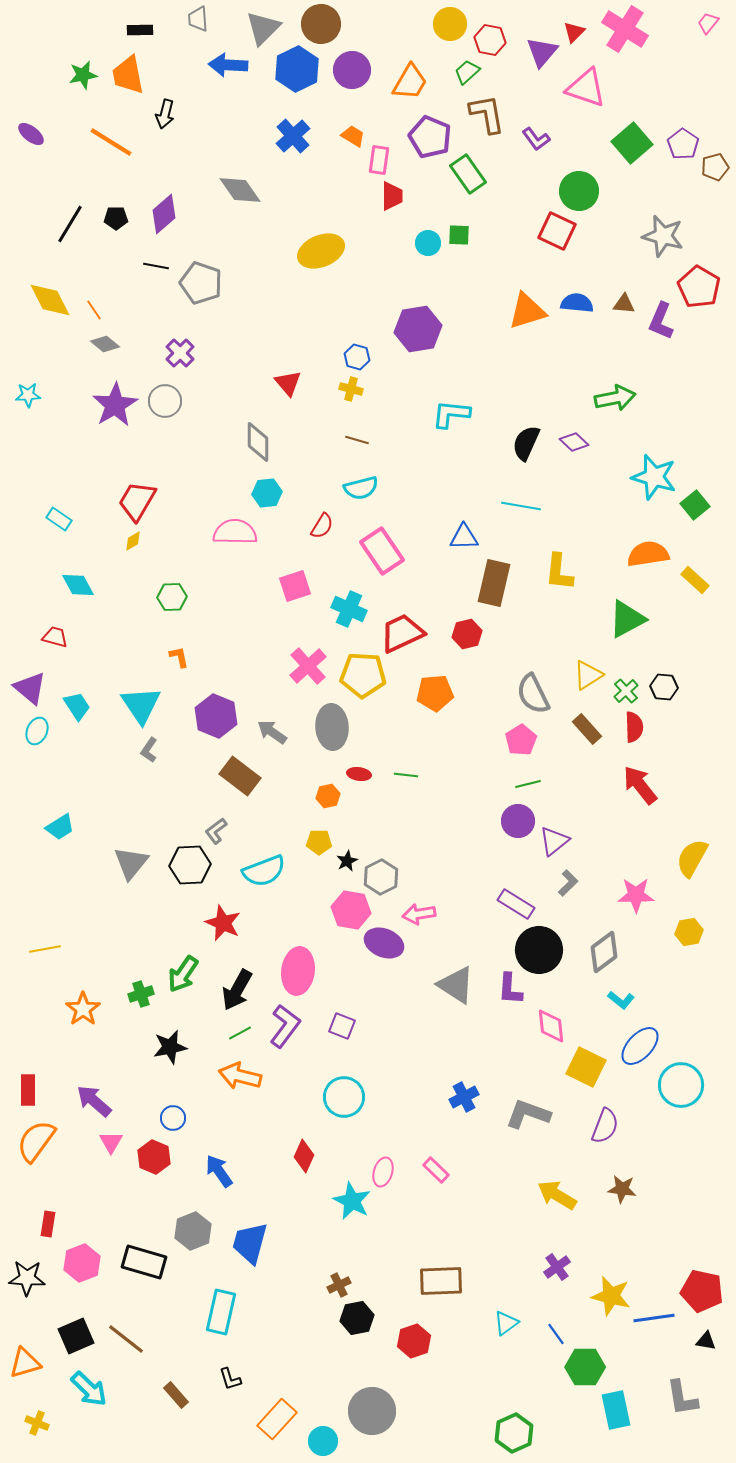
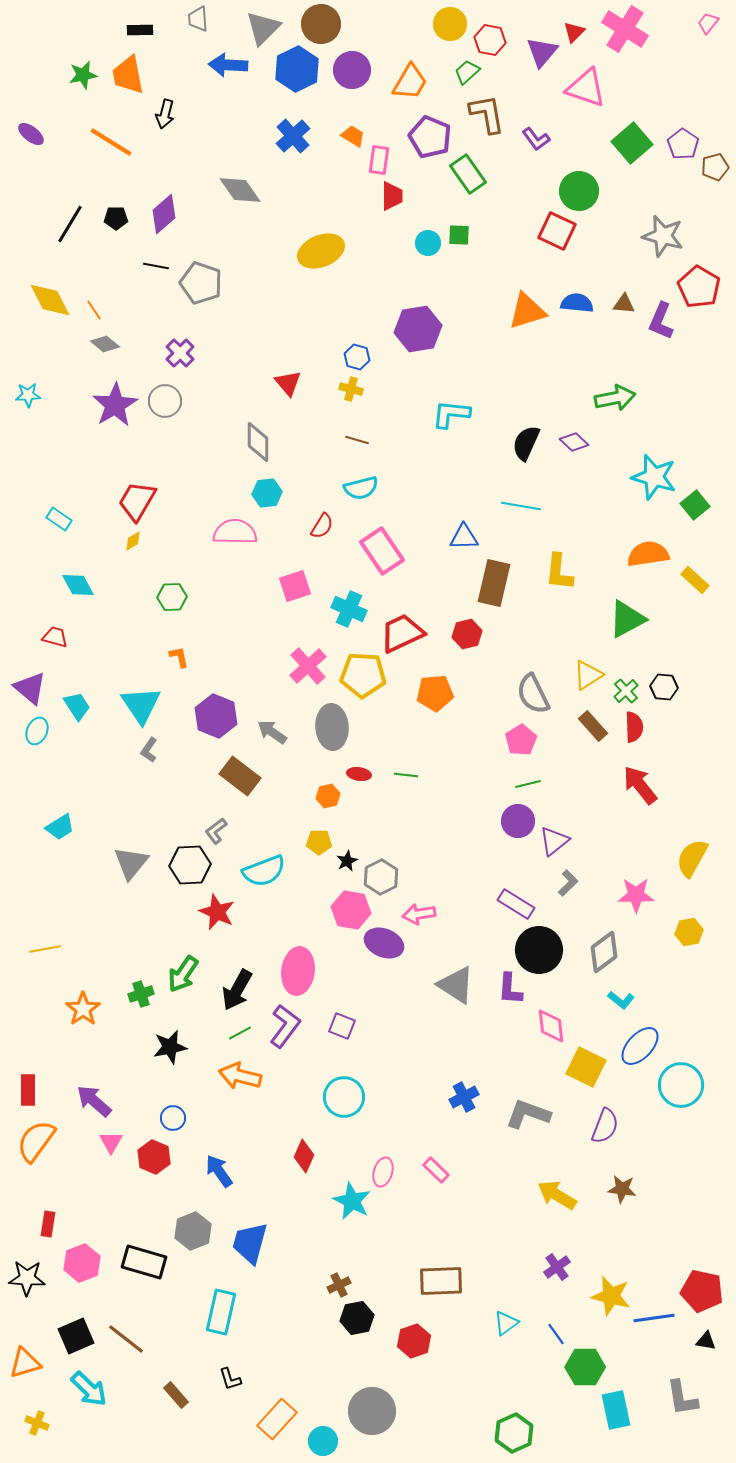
brown rectangle at (587, 729): moved 6 px right, 3 px up
red star at (223, 923): moved 6 px left, 11 px up
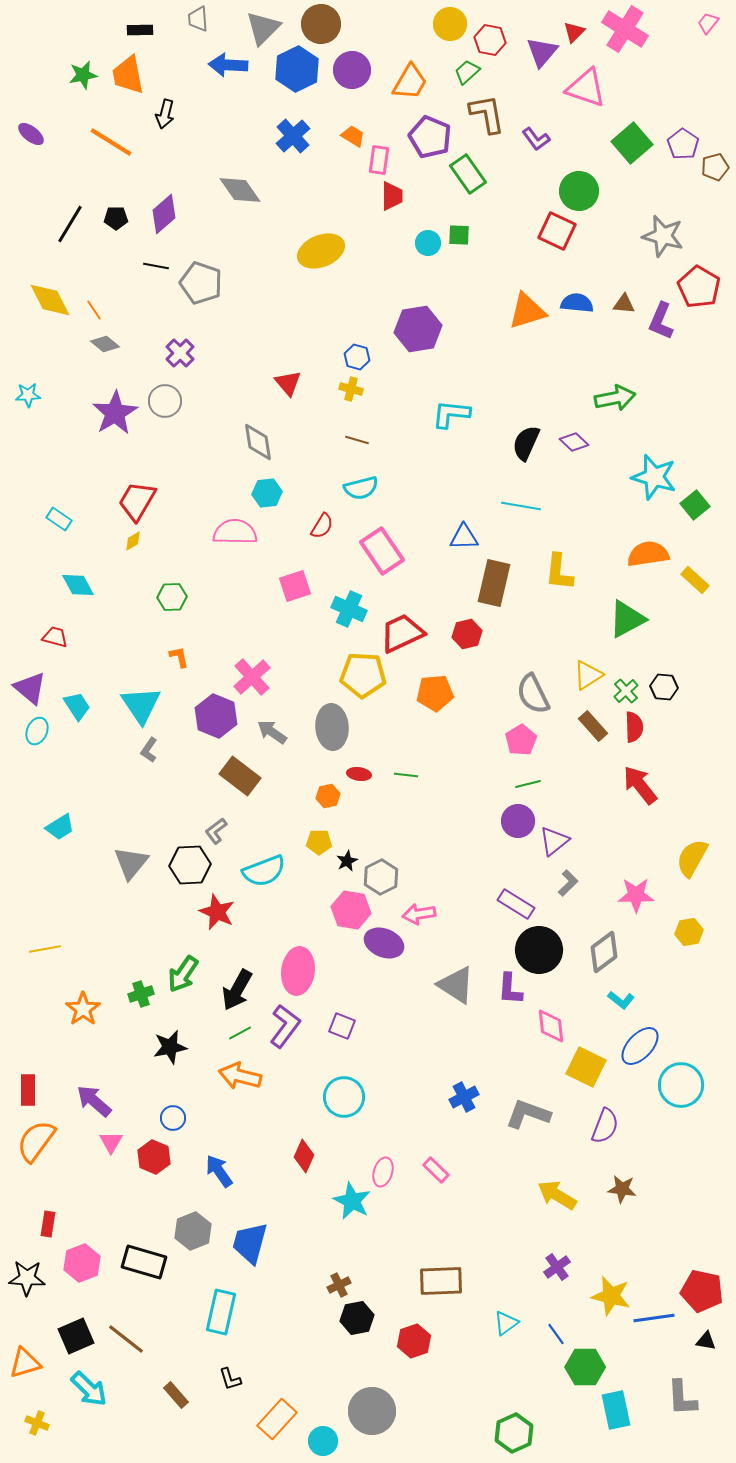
purple star at (115, 405): moved 8 px down
gray diamond at (258, 442): rotated 9 degrees counterclockwise
pink cross at (308, 666): moved 56 px left, 11 px down
gray L-shape at (682, 1398): rotated 6 degrees clockwise
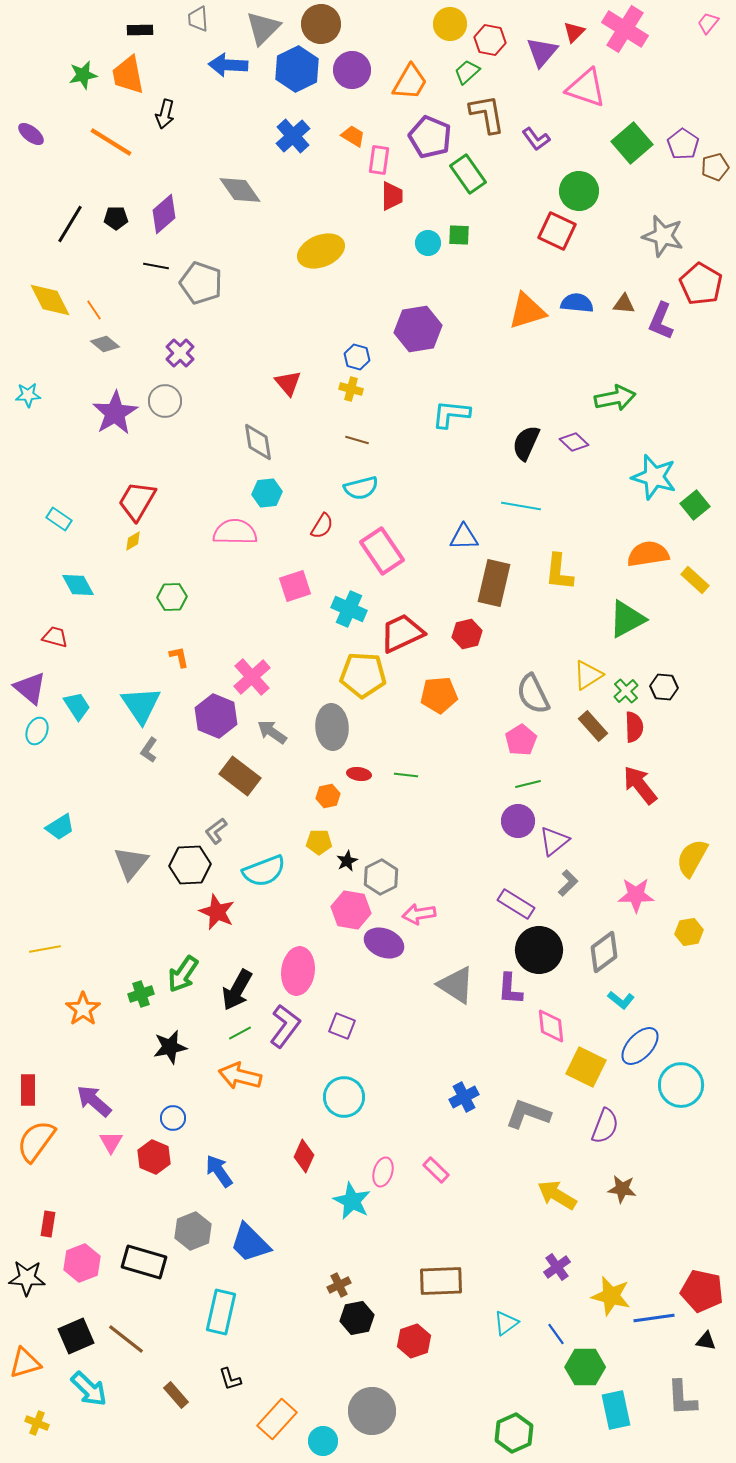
red pentagon at (699, 287): moved 2 px right, 3 px up
orange pentagon at (435, 693): moved 4 px right, 2 px down
blue trapezoid at (250, 1243): rotated 60 degrees counterclockwise
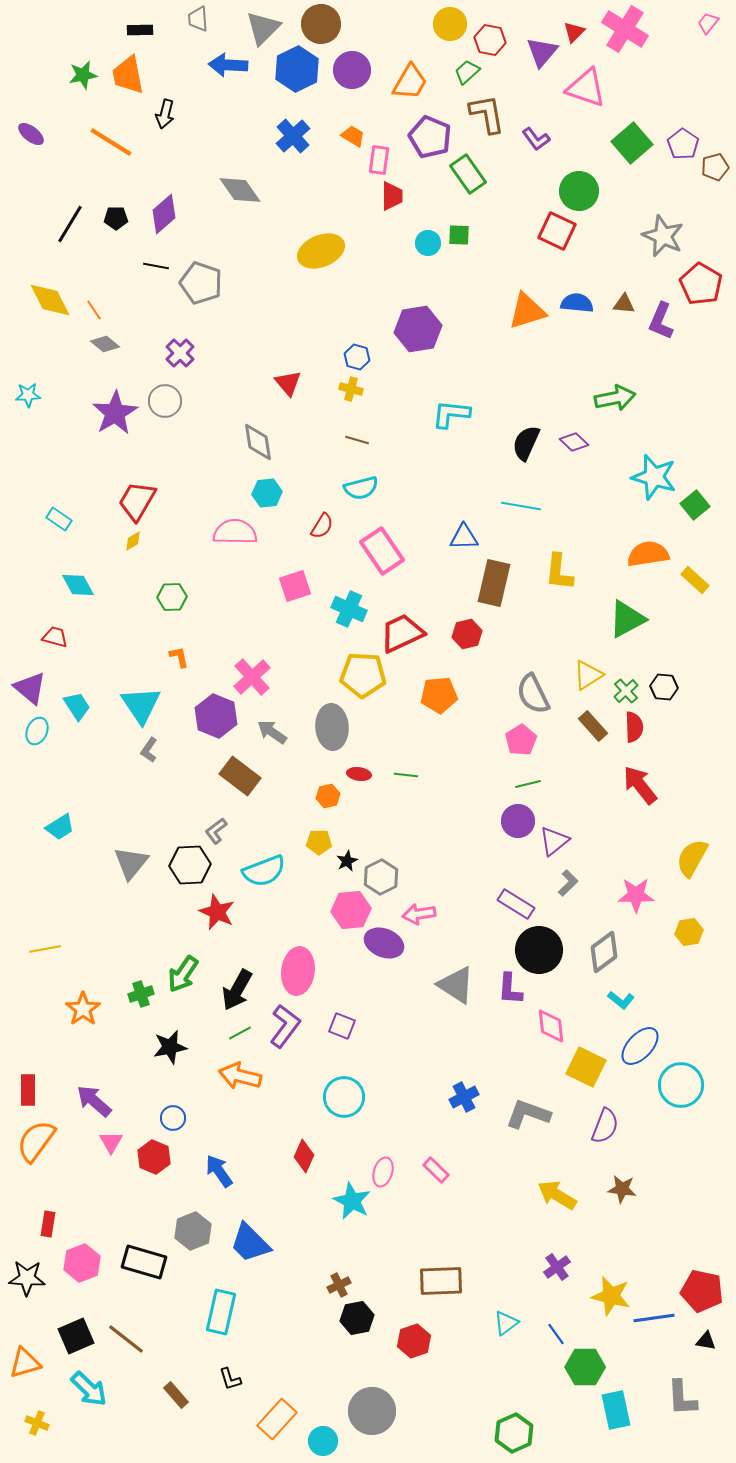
gray star at (663, 236): rotated 9 degrees clockwise
pink hexagon at (351, 910): rotated 15 degrees counterclockwise
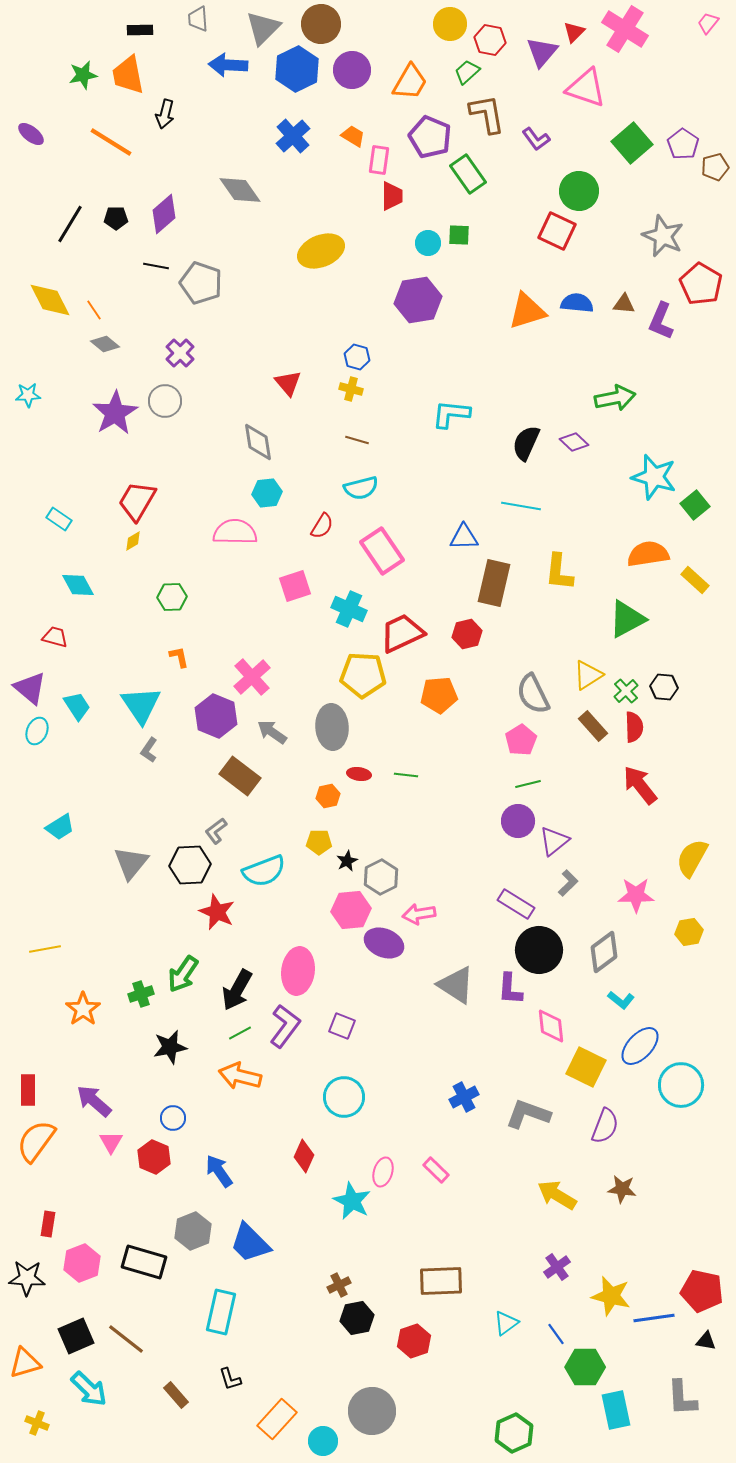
purple hexagon at (418, 329): moved 29 px up
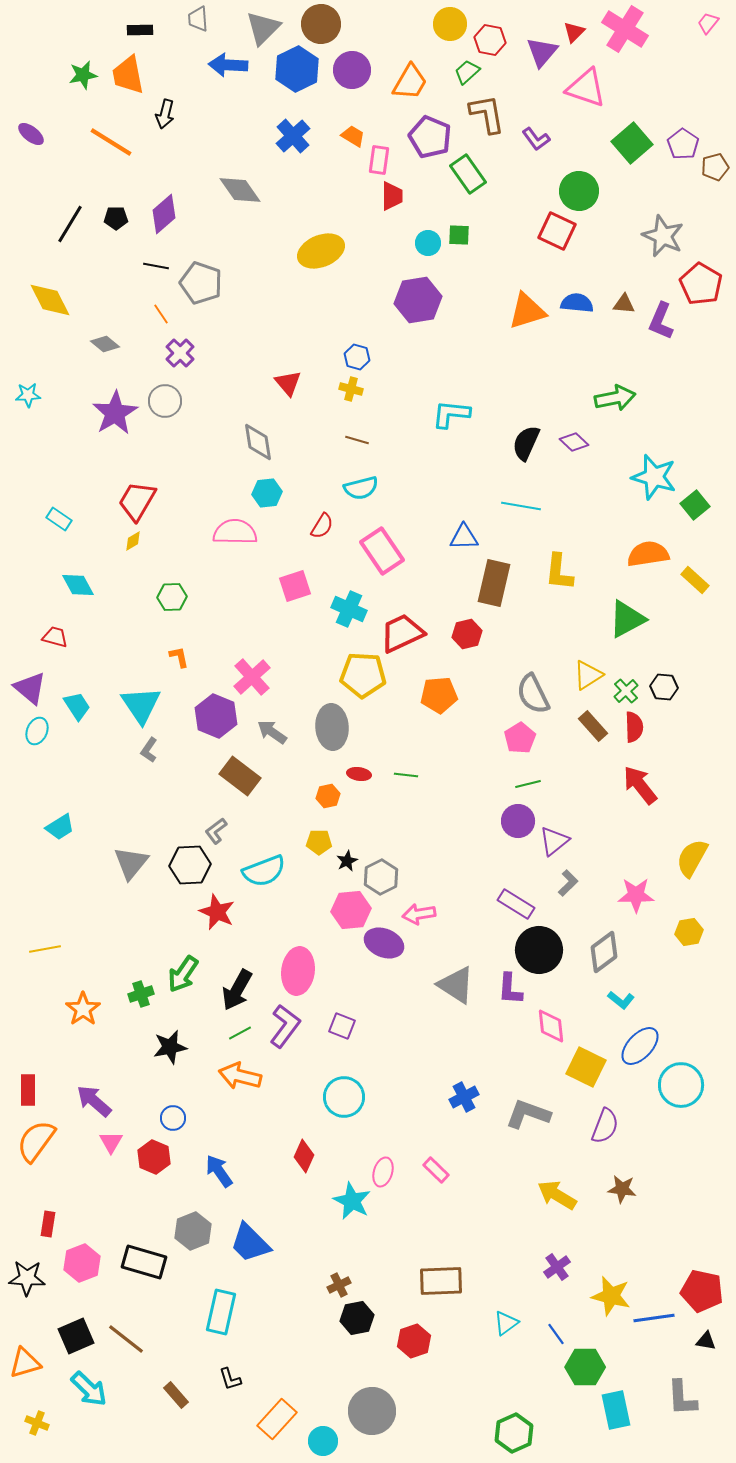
orange line at (94, 310): moved 67 px right, 4 px down
pink pentagon at (521, 740): moved 1 px left, 2 px up
